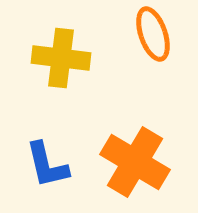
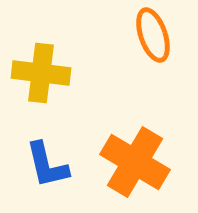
orange ellipse: moved 1 px down
yellow cross: moved 20 px left, 15 px down
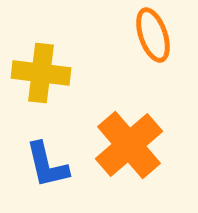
orange cross: moved 6 px left, 17 px up; rotated 18 degrees clockwise
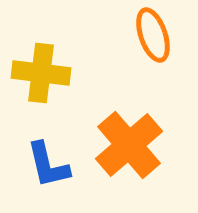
blue L-shape: moved 1 px right
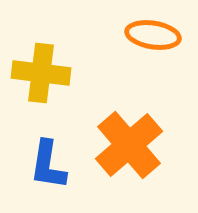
orange ellipse: rotated 62 degrees counterclockwise
blue L-shape: rotated 22 degrees clockwise
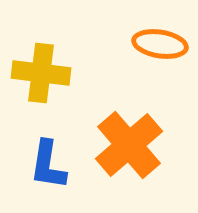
orange ellipse: moved 7 px right, 9 px down
